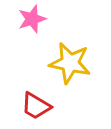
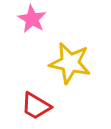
pink star: rotated 24 degrees counterclockwise
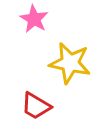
pink star: moved 2 px right
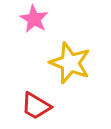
yellow star: rotated 9 degrees clockwise
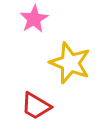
pink star: rotated 12 degrees clockwise
